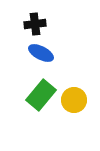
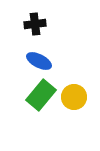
blue ellipse: moved 2 px left, 8 px down
yellow circle: moved 3 px up
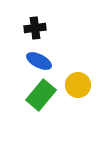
black cross: moved 4 px down
yellow circle: moved 4 px right, 12 px up
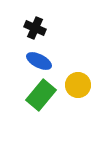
black cross: rotated 30 degrees clockwise
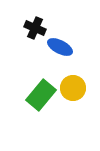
blue ellipse: moved 21 px right, 14 px up
yellow circle: moved 5 px left, 3 px down
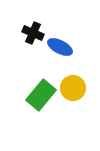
black cross: moved 2 px left, 5 px down
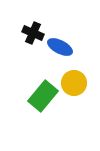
yellow circle: moved 1 px right, 5 px up
green rectangle: moved 2 px right, 1 px down
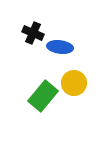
blue ellipse: rotated 20 degrees counterclockwise
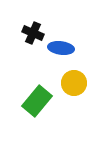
blue ellipse: moved 1 px right, 1 px down
green rectangle: moved 6 px left, 5 px down
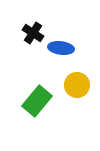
black cross: rotated 10 degrees clockwise
yellow circle: moved 3 px right, 2 px down
